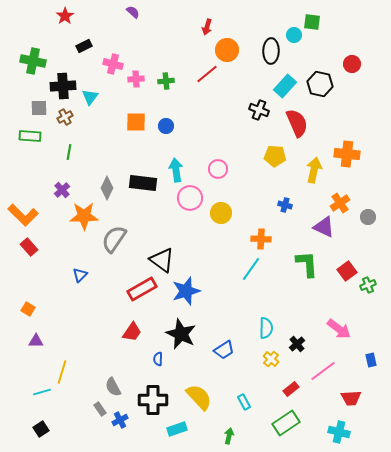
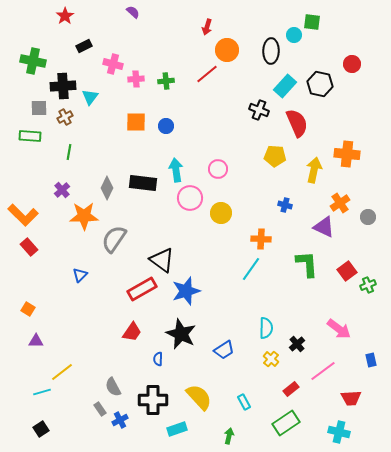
yellow line at (62, 372): rotated 35 degrees clockwise
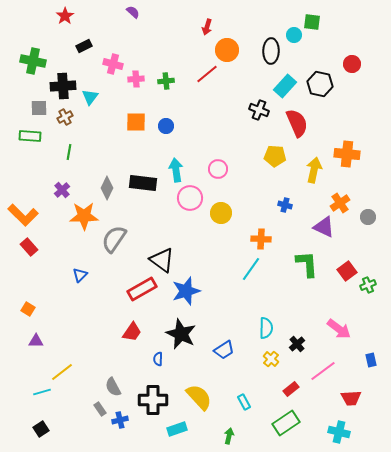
blue cross at (120, 420): rotated 14 degrees clockwise
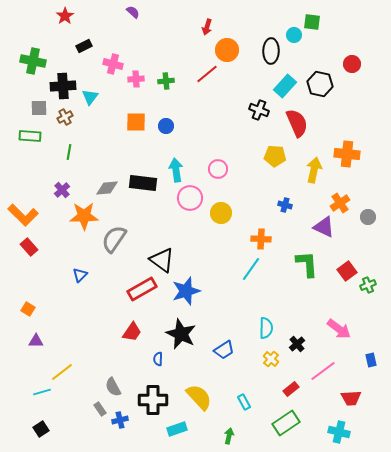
gray diamond at (107, 188): rotated 60 degrees clockwise
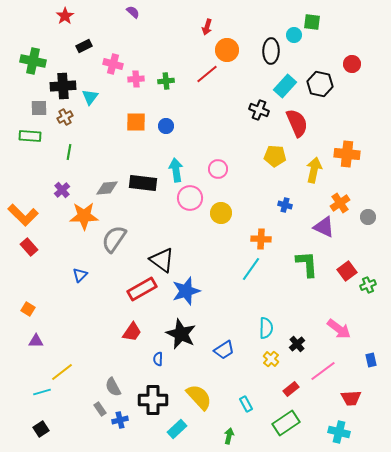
cyan rectangle at (244, 402): moved 2 px right, 2 px down
cyan rectangle at (177, 429): rotated 24 degrees counterclockwise
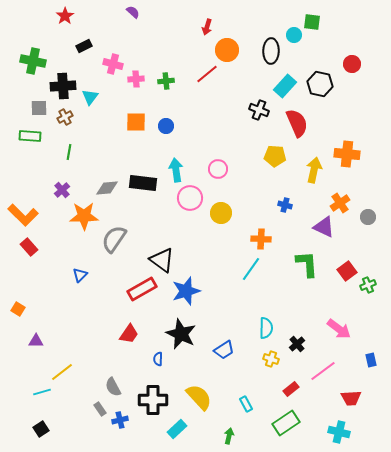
orange square at (28, 309): moved 10 px left
red trapezoid at (132, 332): moved 3 px left, 2 px down
yellow cross at (271, 359): rotated 21 degrees counterclockwise
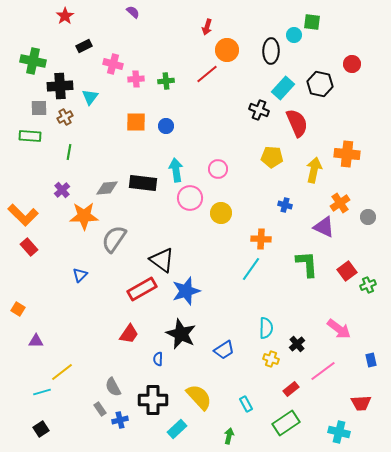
black cross at (63, 86): moved 3 px left
cyan rectangle at (285, 86): moved 2 px left, 2 px down
yellow pentagon at (275, 156): moved 3 px left, 1 px down
red trapezoid at (351, 398): moved 10 px right, 5 px down
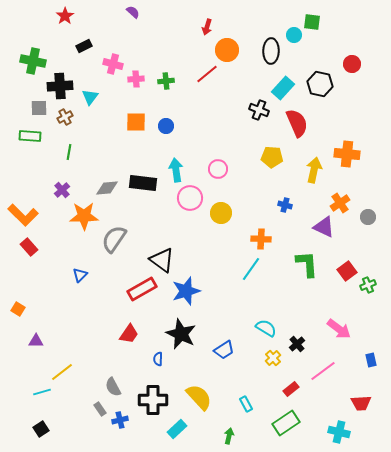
cyan semicircle at (266, 328): rotated 60 degrees counterclockwise
yellow cross at (271, 359): moved 2 px right, 1 px up; rotated 28 degrees clockwise
